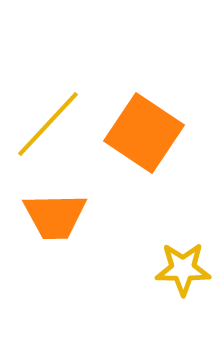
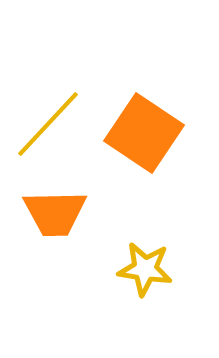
orange trapezoid: moved 3 px up
yellow star: moved 38 px left; rotated 8 degrees clockwise
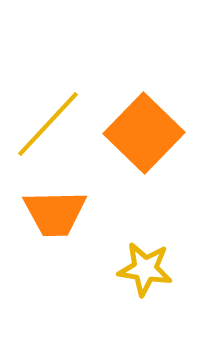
orange square: rotated 10 degrees clockwise
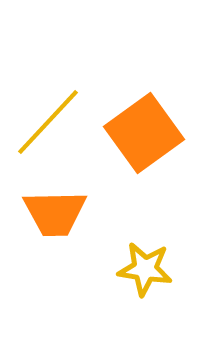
yellow line: moved 2 px up
orange square: rotated 10 degrees clockwise
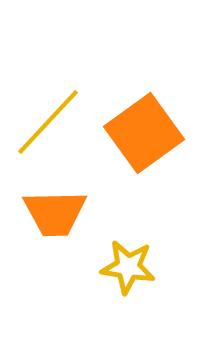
yellow star: moved 17 px left, 2 px up
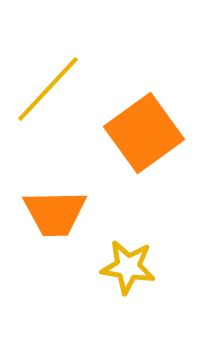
yellow line: moved 33 px up
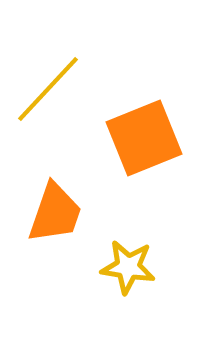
orange square: moved 5 px down; rotated 14 degrees clockwise
orange trapezoid: rotated 70 degrees counterclockwise
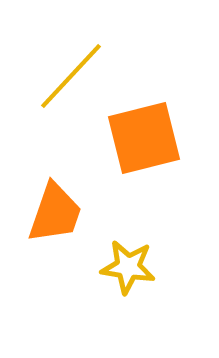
yellow line: moved 23 px right, 13 px up
orange square: rotated 8 degrees clockwise
